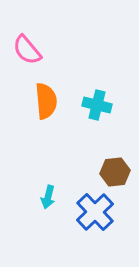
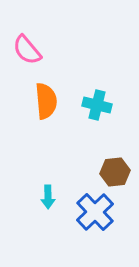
cyan arrow: rotated 15 degrees counterclockwise
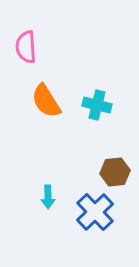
pink semicircle: moved 1 px left, 3 px up; rotated 36 degrees clockwise
orange semicircle: rotated 153 degrees clockwise
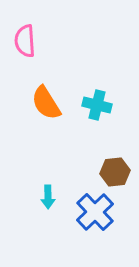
pink semicircle: moved 1 px left, 6 px up
orange semicircle: moved 2 px down
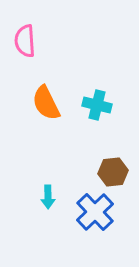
orange semicircle: rotated 6 degrees clockwise
brown hexagon: moved 2 px left
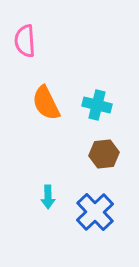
brown hexagon: moved 9 px left, 18 px up
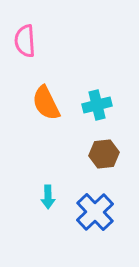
cyan cross: rotated 28 degrees counterclockwise
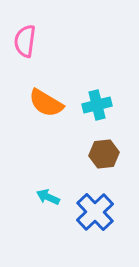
pink semicircle: rotated 12 degrees clockwise
orange semicircle: rotated 33 degrees counterclockwise
cyan arrow: rotated 115 degrees clockwise
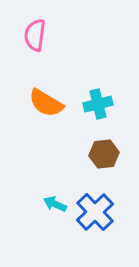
pink semicircle: moved 10 px right, 6 px up
cyan cross: moved 1 px right, 1 px up
cyan arrow: moved 7 px right, 7 px down
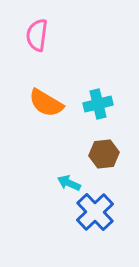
pink semicircle: moved 2 px right
cyan arrow: moved 14 px right, 21 px up
